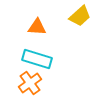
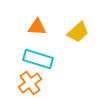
yellow trapezoid: moved 2 px left, 16 px down
cyan rectangle: moved 1 px right
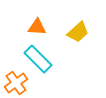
cyan rectangle: rotated 28 degrees clockwise
orange cross: moved 14 px left
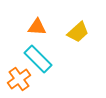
orange cross: moved 3 px right, 4 px up
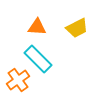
yellow trapezoid: moved 1 px left, 4 px up; rotated 15 degrees clockwise
orange cross: moved 1 px left, 1 px down
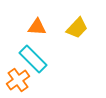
yellow trapezoid: rotated 20 degrees counterclockwise
cyan rectangle: moved 5 px left
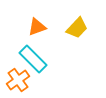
orange triangle: rotated 24 degrees counterclockwise
